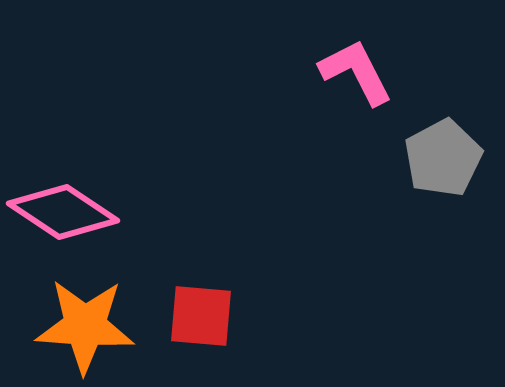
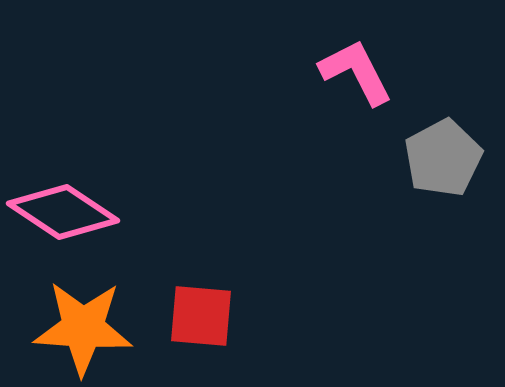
orange star: moved 2 px left, 2 px down
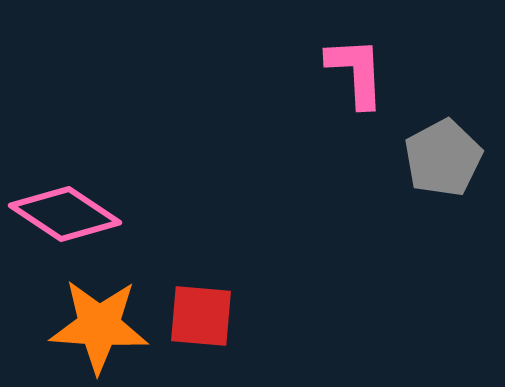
pink L-shape: rotated 24 degrees clockwise
pink diamond: moved 2 px right, 2 px down
orange star: moved 16 px right, 2 px up
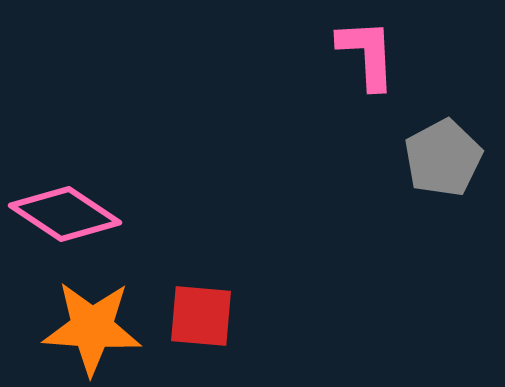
pink L-shape: moved 11 px right, 18 px up
orange star: moved 7 px left, 2 px down
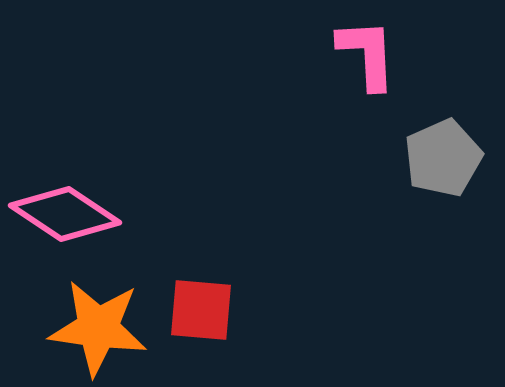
gray pentagon: rotated 4 degrees clockwise
red square: moved 6 px up
orange star: moved 6 px right; rotated 4 degrees clockwise
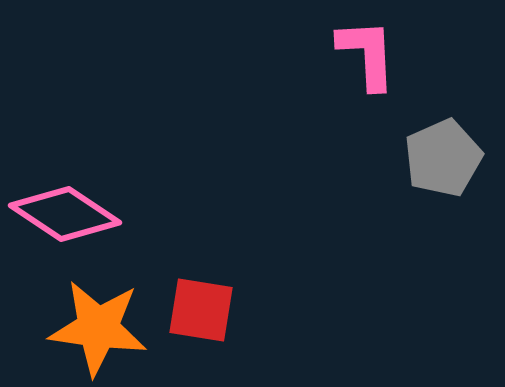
red square: rotated 4 degrees clockwise
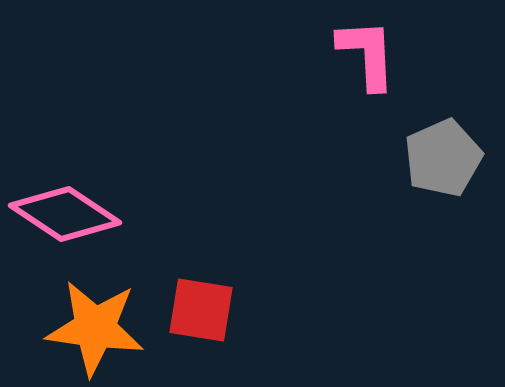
orange star: moved 3 px left
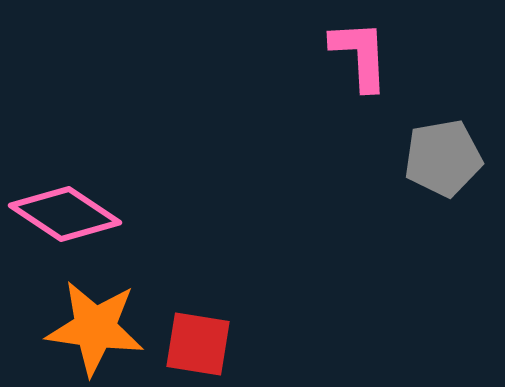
pink L-shape: moved 7 px left, 1 px down
gray pentagon: rotated 14 degrees clockwise
red square: moved 3 px left, 34 px down
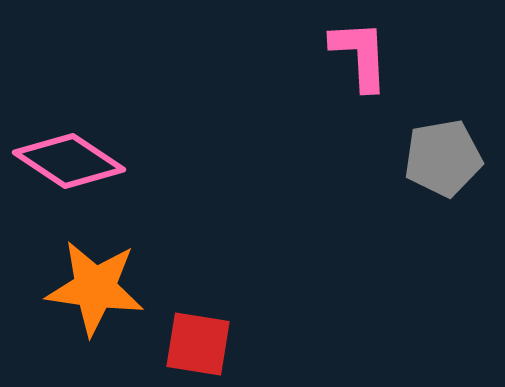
pink diamond: moved 4 px right, 53 px up
orange star: moved 40 px up
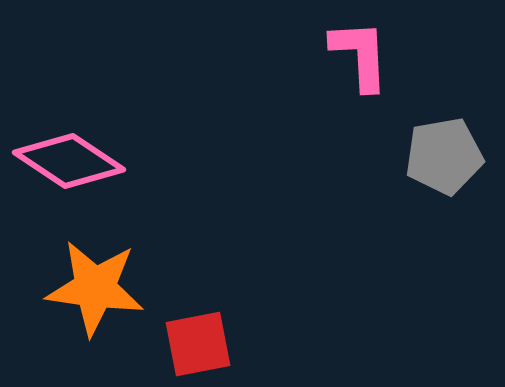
gray pentagon: moved 1 px right, 2 px up
red square: rotated 20 degrees counterclockwise
